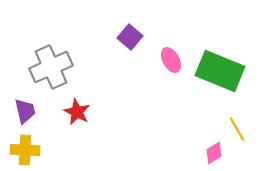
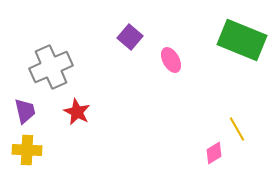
green rectangle: moved 22 px right, 31 px up
yellow cross: moved 2 px right
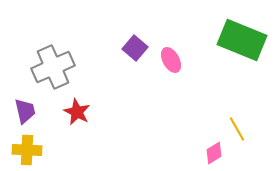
purple square: moved 5 px right, 11 px down
gray cross: moved 2 px right
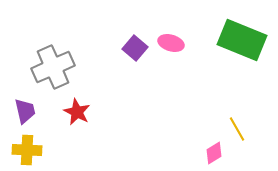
pink ellipse: moved 17 px up; rotated 45 degrees counterclockwise
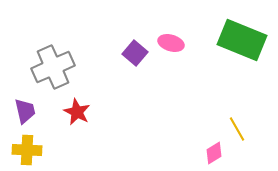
purple square: moved 5 px down
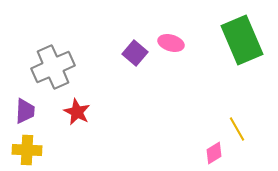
green rectangle: rotated 45 degrees clockwise
purple trapezoid: rotated 16 degrees clockwise
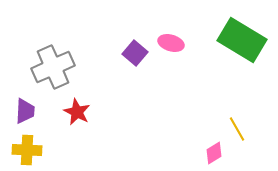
green rectangle: rotated 36 degrees counterclockwise
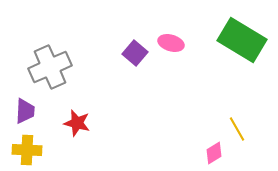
gray cross: moved 3 px left
red star: moved 11 px down; rotated 12 degrees counterclockwise
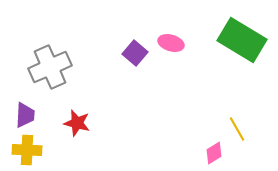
purple trapezoid: moved 4 px down
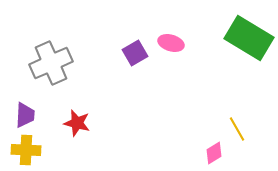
green rectangle: moved 7 px right, 2 px up
purple square: rotated 20 degrees clockwise
gray cross: moved 1 px right, 4 px up
yellow cross: moved 1 px left
